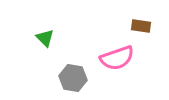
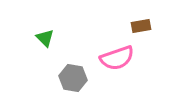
brown rectangle: rotated 18 degrees counterclockwise
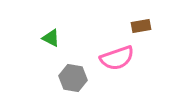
green triangle: moved 6 px right; rotated 18 degrees counterclockwise
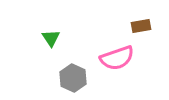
green triangle: rotated 30 degrees clockwise
gray hexagon: rotated 16 degrees clockwise
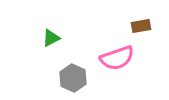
green triangle: rotated 36 degrees clockwise
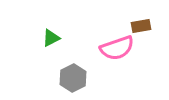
pink semicircle: moved 10 px up
gray hexagon: rotated 8 degrees clockwise
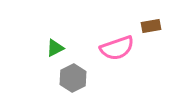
brown rectangle: moved 10 px right
green triangle: moved 4 px right, 10 px down
